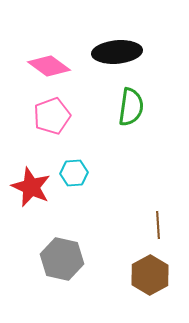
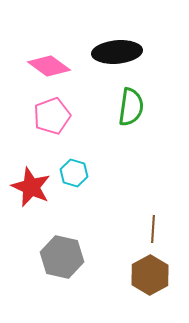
cyan hexagon: rotated 20 degrees clockwise
brown line: moved 5 px left, 4 px down; rotated 8 degrees clockwise
gray hexagon: moved 2 px up
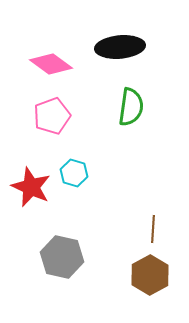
black ellipse: moved 3 px right, 5 px up
pink diamond: moved 2 px right, 2 px up
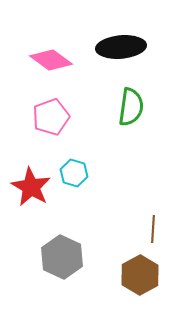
black ellipse: moved 1 px right
pink diamond: moved 4 px up
pink pentagon: moved 1 px left, 1 px down
red star: rotated 6 degrees clockwise
gray hexagon: rotated 12 degrees clockwise
brown hexagon: moved 10 px left
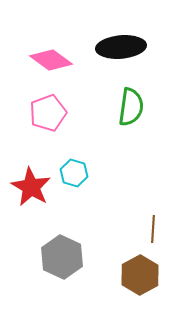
pink pentagon: moved 3 px left, 4 px up
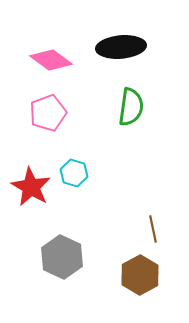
brown line: rotated 16 degrees counterclockwise
